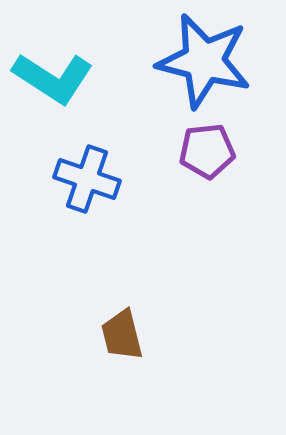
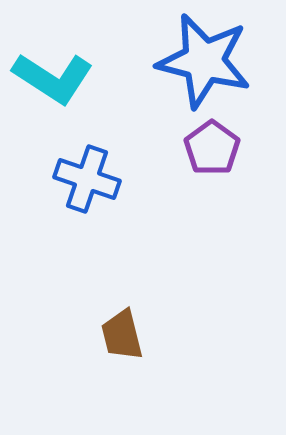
purple pentagon: moved 5 px right, 3 px up; rotated 30 degrees counterclockwise
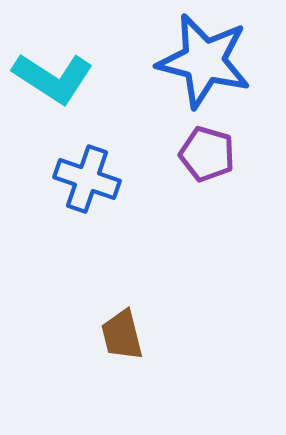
purple pentagon: moved 5 px left, 6 px down; rotated 20 degrees counterclockwise
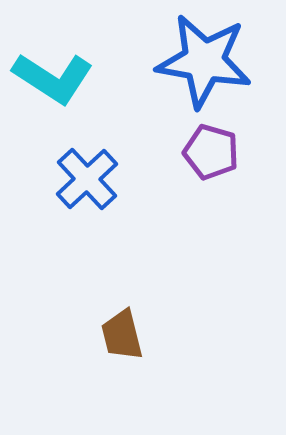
blue star: rotated 4 degrees counterclockwise
purple pentagon: moved 4 px right, 2 px up
blue cross: rotated 28 degrees clockwise
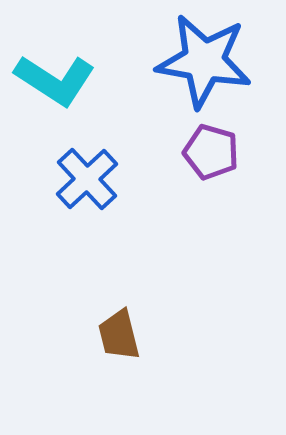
cyan L-shape: moved 2 px right, 2 px down
brown trapezoid: moved 3 px left
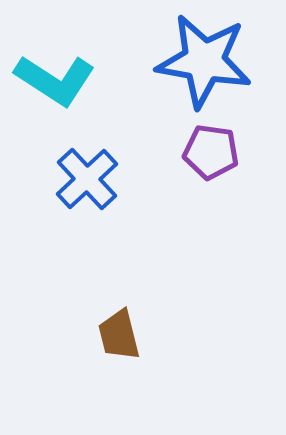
purple pentagon: rotated 8 degrees counterclockwise
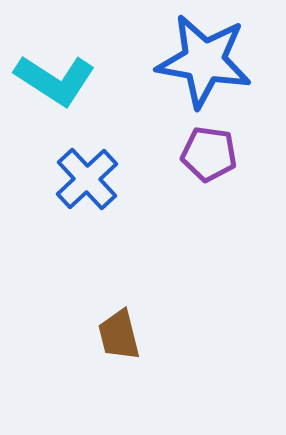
purple pentagon: moved 2 px left, 2 px down
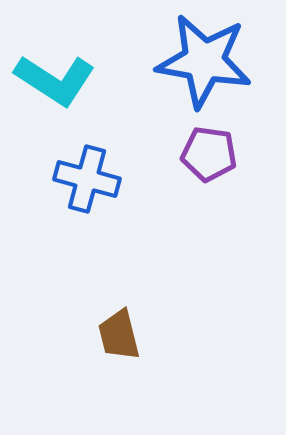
blue cross: rotated 32 degrees counterclockwise
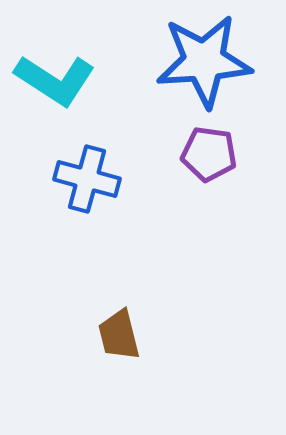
blue star: rotated 14 degrees counterclockwise
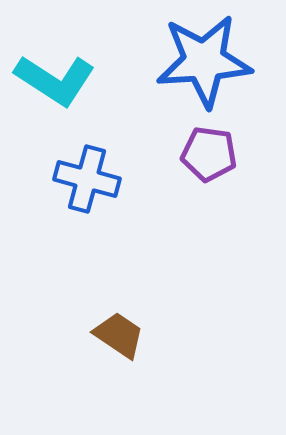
brown trapezoid: rotated 138 degrees clockwise
